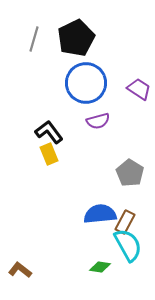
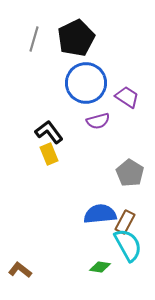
purple trapezoid: moved 12 px left, 8 px down
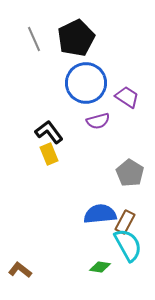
gray line: rotated 40 degrees counterclockwise
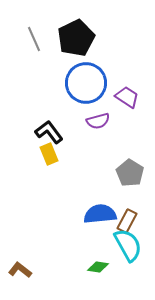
brown rectangle: moved 2 px right, 1 px up
green diamond: moved 2 px left
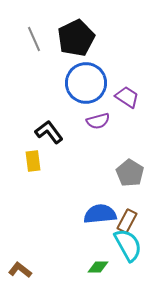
yellow rectangle: moved 16 px left, 7 px down; rotated 15 degrees clockwise
green diamond: rotated 10 degrees counterclockwise
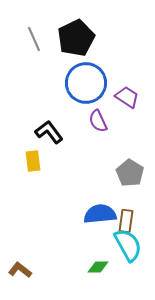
purple semicircle: rotated 80 degrees clockwise
brown rectangle: moved 1 px left; rotated 20 degrees counterclockwise
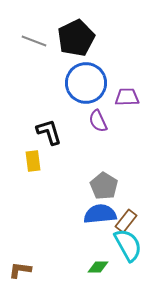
gray line: moved 2 px down; rotated 45 degrees counterclockwise
purple trapezoid: rotated 35 degrees counterclockwise
black L-shape: rotated 20 degrees clockwise
gray pentagon: moved 26 px left, 13 px down
brown rectangle: rotated 30 degrees clockwise
brown L-shape: rotated 30 degrees counterclockwise
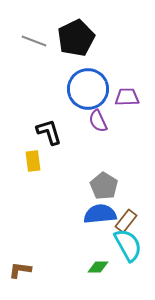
blue circle: moved 2 px right, 6 px down
